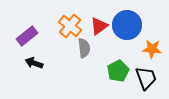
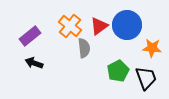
purple rectangle: moved 3 px right
orange star: moved 1 px up
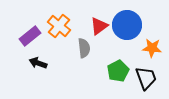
orange cross: moved 11 px left
black arrow: moved 4 px right
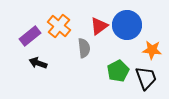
orange star: moved 2 px down
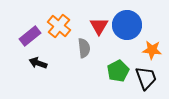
red triangle: rotated 24 degrees counterclockwise
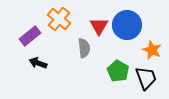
orange cross: moved 7 px up
orange star: rotated 18 degrees clockwise
green pentagon: rotated 15 degrees counterclockwise
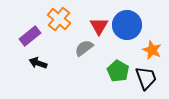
gray semicircle: rotated 120 degrees counterclockwise
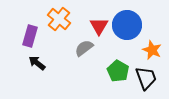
purple rectangle: rotated 35 degrees counterclockwise
black arrow: moved 1 px left; rotated 18 degrees clockwise
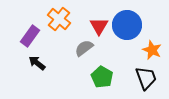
purple rectangle: rotated 20 degrees clockwise
green pentagon: moved 16 px left, 6 px down
